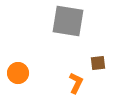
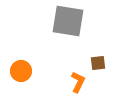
orange circle: moved 3 px right, 2 px up
orange L-shape: moved 2 px right, 1 px up
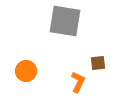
gray square: moved 3 px left
orange circle: moved 5 px right
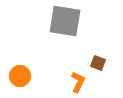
brown square: rotated 28 degrees clockwise
orange circle: moved 6 px left, 5 px down
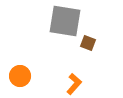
brown square: moved 10 px left, 20 px up
orange L-shape: moved 4 px left, 2 px down; rotated 15 degrees clockwise
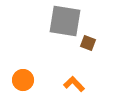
orange circle: moved 3 px right, 4 px down
orange L-shape: rotated 85 degrees counterclockwise
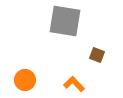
brown square: moved 9 px right, 12 px down
orange circle: moved 2 px right
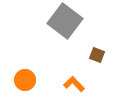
gray square: rotated 28 degrees clockwise
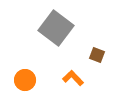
gray square: moved 9 px left, 7 px down
orange L-shape: moved 1 px left, 6 px up
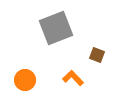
gray square: rotated 32 degrees clockwise
